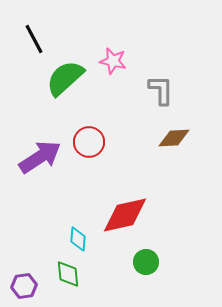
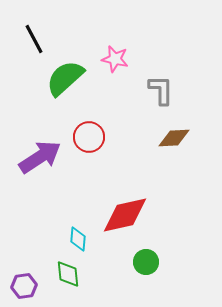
pink star: moved 2 px right, 2 px up
red circle: moved 5 px up
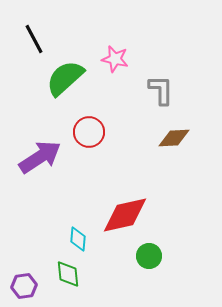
red circle: moved 5 px up
green circle: moved 3 px right, 6 px up
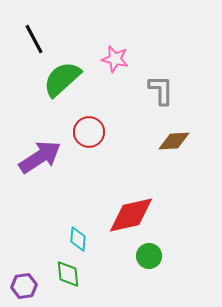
green semicircle: moved 3 px left, 1 px down
brown diamond: moved 3 px down
red diamond: moved 6 px right
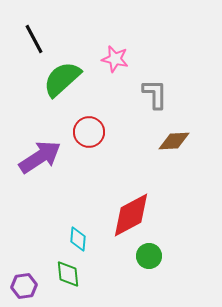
gray L-shape: moved 6 px left, 4 px down
red diamond: rotated 15 degrees counterclockwise
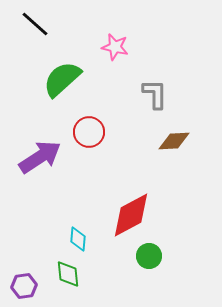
black line: moved 1 px right, 15 px up; rotated 20 degrees counterclockwise
pink star: moved 12 px up
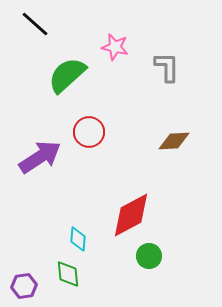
green semicircle: moved 5 px right, 4 px up
gray L-shape: moved 12 px right, 27 px up
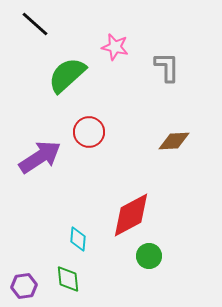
green diamond: moved 5 px down
